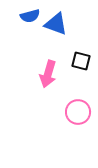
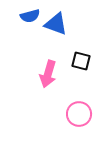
pink circle: moved 1 px right, 2 px down
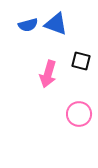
blue semicircle: moved 2 px left, 9 px down
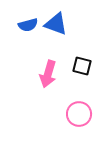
black square: moved 1 px right, 5 px down
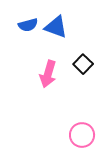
blue triangle: moved 3 px down
black square: moved 1 px right, 2 px up; rotated 30 degrees clockwise
pink circle: moved 3 px right, 21 px down
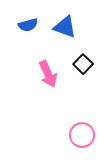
blue triangle: moved 9 px right
pink arrow: rotated 40 degrees counterclockwise
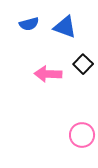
blue semicircle: moved 1 px right, 1 px up
pink arrow: rotated 116 degrees clockwise
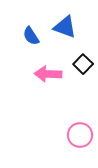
blue semicircle: moved 2 px right, 12 px down; rotated 72 degrees clockwise
pink circle: moved 2 px left
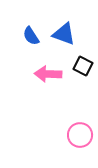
blue triangle: moved 1 px left, 7 px down
black square: moved 2 px down; rotated 18 degrees counterclockwise
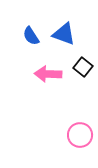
black square: moved 1 px down; rotated 12 degrees clockwise
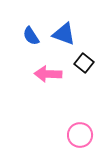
black square: moved 1 px right, 4 px up
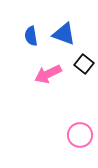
blue semicircle: rotated 24 degrees clockwise
black square: moved 1 px down
pink arrow: rotated 28 degrees counterclockwise
